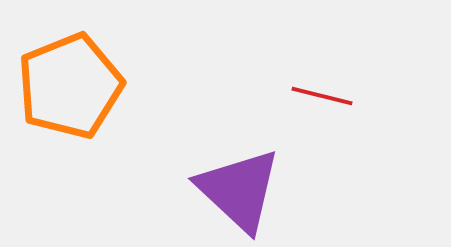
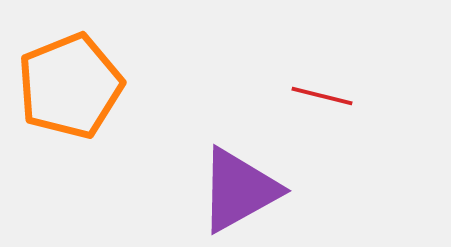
purple triangle: rotated 48 degrees clockwise
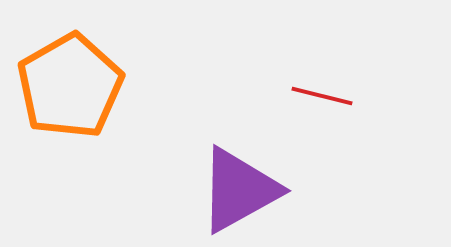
orange pentagon: rotated 8 degrees counterclockwise
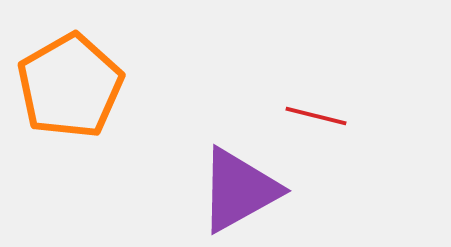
red line: moved 6 px left, 20 px down
